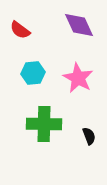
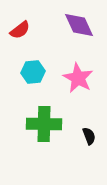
red semicircle: rotated 75 degrees counterclockwise
cyan hexagon: moved 1 px up
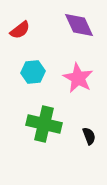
green cross: rotated 12 degrees clockwise
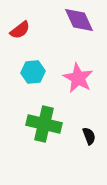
purple diamond: moved 5 px up
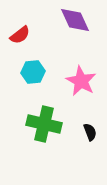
purple diamond: moved 4 px left
red semicircle: moved 5 px down
pink star: moved 3 px right, 3 px down
black semicircle: moved 1 px right, 4 px up
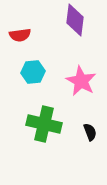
purple diamond: rotated 32 degrees clockwise
red semicircle: rotated 30 degrees clockwise
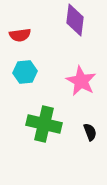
cyan hexagon: moved 8 px left
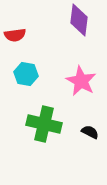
purple diamond: moved 4 px right
red semicircle: moved 5 px left
cyan hexagon: moved 1 px right, 2 px down; rotated 15 degrees clockwise
black semicircle: rotated 42 degrees counterclockwise
